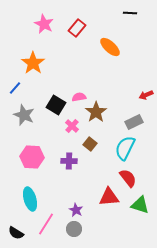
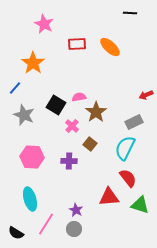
red rectangle: moved 16 px down; rotated 48 degrees clockwise
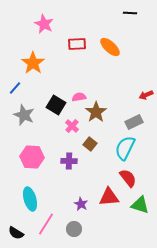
purple star: moved 5 px right, 6 px up
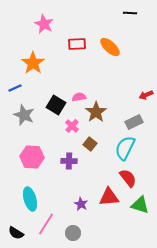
blue line: rotated 24 degrees clockwise
gray circle: moved 1 px left, 4 px down
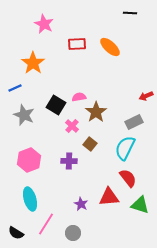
red arrow: moved 1 px down
pink hexagon: moved 3 px left, 3 px down; rotated 25 degrees counterclockwise
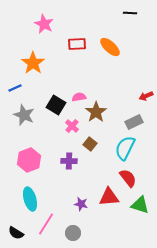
purple star: rotated 16 degrees counterclockwise
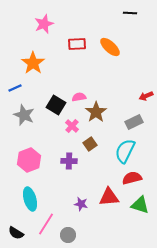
pink star: rotated 24 degrees clockwise
brown square: rotated 16 degrees clockwise
cyan semicircle: moved 3 px down
red semicircle: moved 4 px right; rotated 66 degrees counterclockwise
gray circle: moved 5 px left, 2 px down
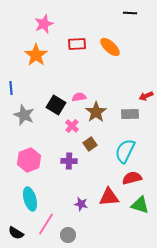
orange star: moved 3 px right, 8 px up
blue line: moved 4 px left; rotated 72 degrees counterclockwise
gray rectangle: moved 4 px left, 8 px up; rotated 24 degrees clockwise
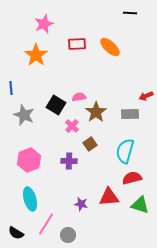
cyan semicircle: rotated 10 degrees counterclockwise
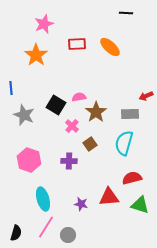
black line: moved 4 px left
cyan semicircle: moved 1 px left, 8 px up
pink hexagon: rotated 20 degrees counterclockwise
cyan ellipse: moved 13 px right
pink line: moved 3 px down
black semicircle: rotated 105 degrees counterclockwise
